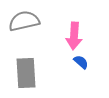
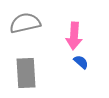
gray semicircle: moved 1 px right, 2 px down
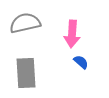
pink arrow: moved 2 px left, 2 px up
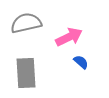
gray semicircle: moved 1 px right
pink arrow: moved 3 px left, 3 px down; rotated 120 degrees counterclockwise
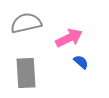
pink arrow: moved 1 px down
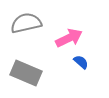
gray rectangle: rotated 64 degrees counterclockwise
